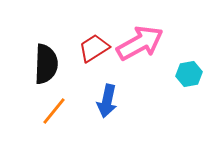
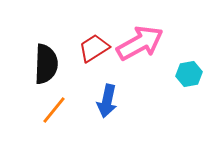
orange line: moved 1 px up
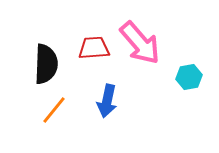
pink arrow: rotated 78 degrees clockwise
red trapezoid: rotated 28 degrees clockwise
cyan hexagon: moved 3 px down
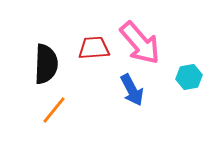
blue arrow: moved 25 px right, 11 px up; rotated 40 degrees counterclockwise
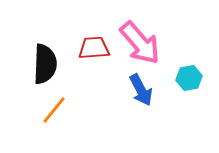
black semicircle: moved 1 px left
cyan hexagon: moved 1 px down
blue arrow: moved 9 px right
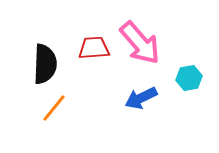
blue arrow: moved 8 px down; rotated 92 degrees clockwise
orange line: moved 2 px up
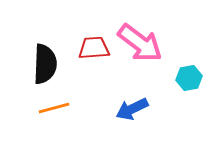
pink arrow: rotated 12 degrees counterclockwise
blue arrow: moved 9 px left, 11 px down
orange line: rotated 36 degrees clockwise
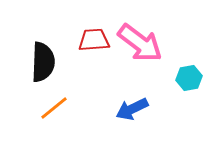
red trapezoid: moved 8 px up
black semicircle: moved 2 px left, 2 px up
orange line: rotated 24 degrees counterclockwise
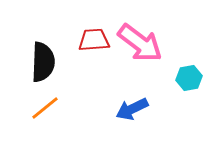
orange line: moved 9 px left
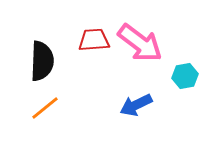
black semicircle: moved 1 px left, 1 px up
cyan hexagon: moved 4 px left, 2 px up
blue arrow: moved 4 px right, 4 px up
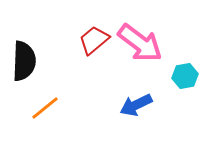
red trapezoid: rotated 36 degrees counterclockwise
black semicircle: moved 18 px left
